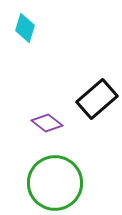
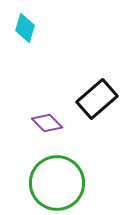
purple diamond: rotated 8 degrees clockwise
green circle: moved 2 px right
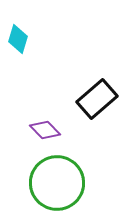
cyan diamond: moved 7 px left, 11 px down
purple diamond: moved 2 px left, 7 px down
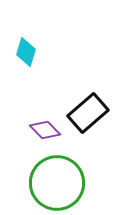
cyan diamond: moved 8 px right, 13 px down
black rectangle: moved 9 px left, 14 px down
